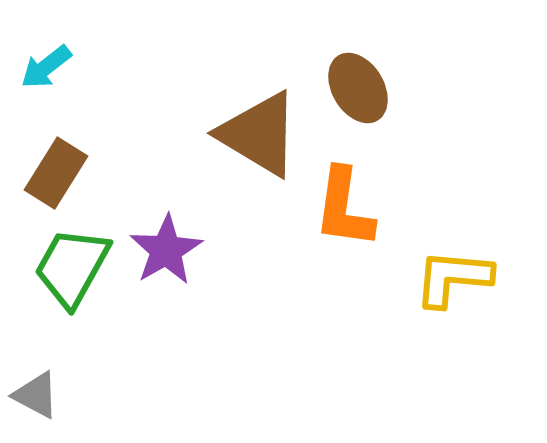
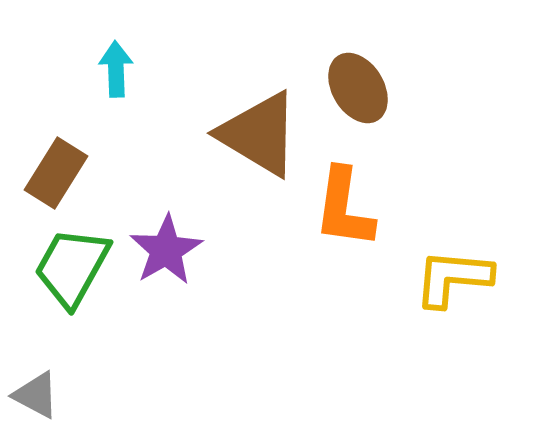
cyan arrow: moved 70 px right, 2 px down; rotated 126 degrees clockwise
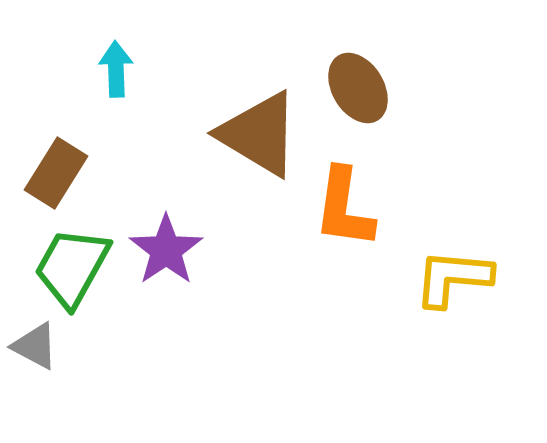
purple star: rotated 4 degrees counterclockwise
gray triangle: moved 1 px left, 49 px up
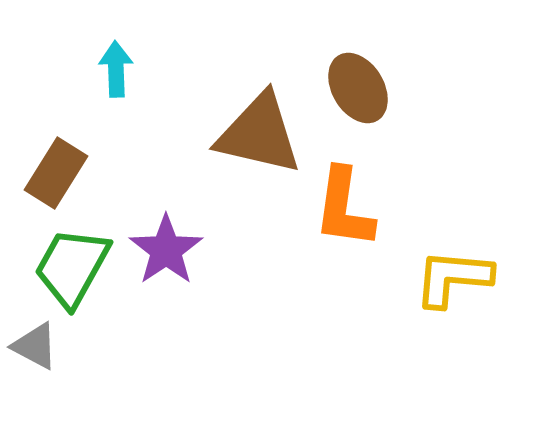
brown triangle: rotated 18 degrees counterclockwise
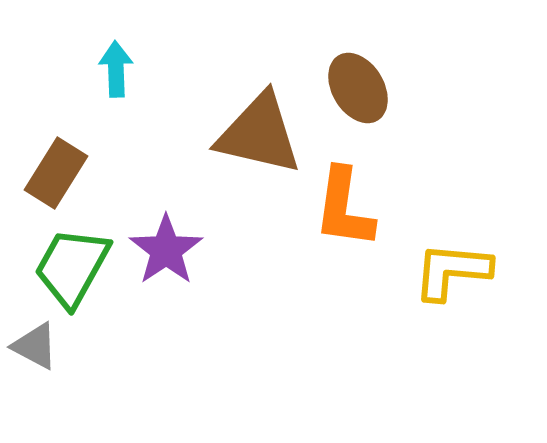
yellow L-shape: moved 1 px left, 7 px up
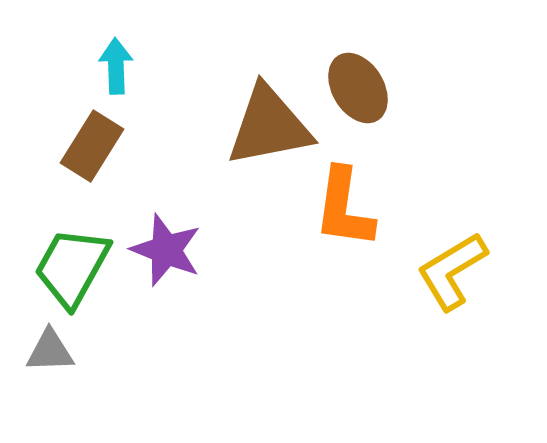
cyan arrow: moved 3 px up
brown triangle: moved 10 px right, 8 px up; rotated 24 degrees counterclockwise
brown rectangle: moved 36 px right, 27 px up
purple star: rotated 16 degrees counterclockwise
yellow L-shape: rotated 36 degrees counterclockwise
gray triangle: moved 15 px right, 5 px down; rotated 30 degrees counterclockwise
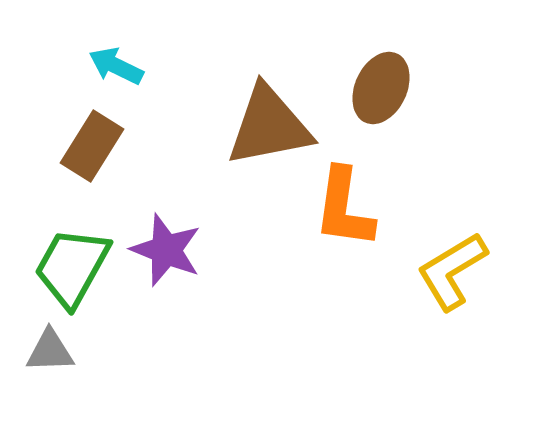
cyan arrow: rotated 62 degrees counterclockwise
brown ellipse: moved 23 px right; rotated 56 degrees clockwise
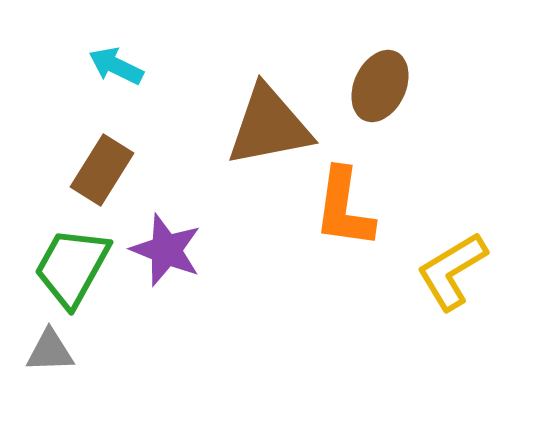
brown ellipse: moved 1 px left, 2 px up
brown rectangle: moved 10 px right, 24 px down
